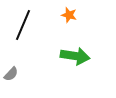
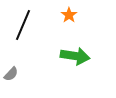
orange star: rotated 21 degrees clockwise
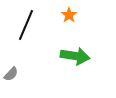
black line: moved 3 px right
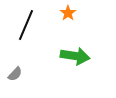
orange star: moved 1 px left, 2 px up
gray semicircle: moved 4 px right
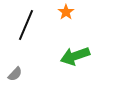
orange star: moved 2 px left, 1 px up
green arrow: rotated 152 degrees clockwise
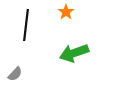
black line: rotated 16 degrees counterclockwise
green arrow: moved 1 px left, 3 px up
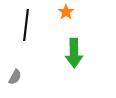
green arrow: rotated 72 degrees counterclockwise
gray semicircle: moved 3 px down; rotated 14 degrees counterclockwise
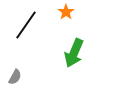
black line: rotated 28 degrees clockwise
green arrow: rotated 24 degrees clockwise
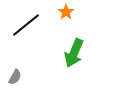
black line: rotated 16 degrees clockwise
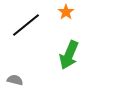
green arrow: moved 5 px left, 2 px down
gray semicircle: moved 3 px down; rotated 105 degrees counterclockwise
